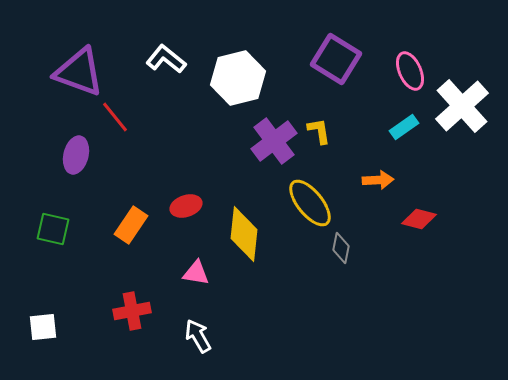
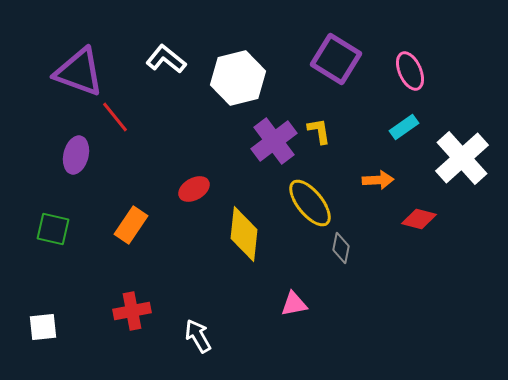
white cross: moved 52 px down
red ellipse: moved 8 px right, 17 px up; rotated 12 degrees counterclockwise
pink triangle: moved 98 px right, 31 px down; rotated 20 degrees counterclockwise
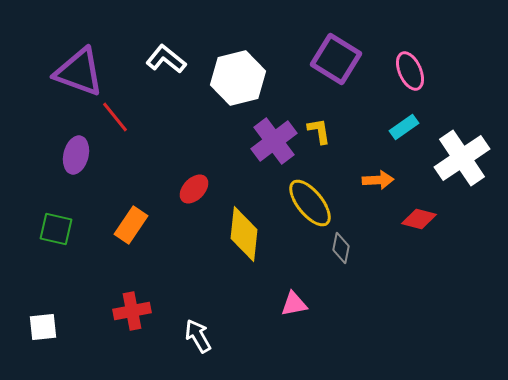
white cross: rotated 8 degrees clockwise
red ellipse: rotated 16 degrees counterclockwise
green square: moved 3 px right
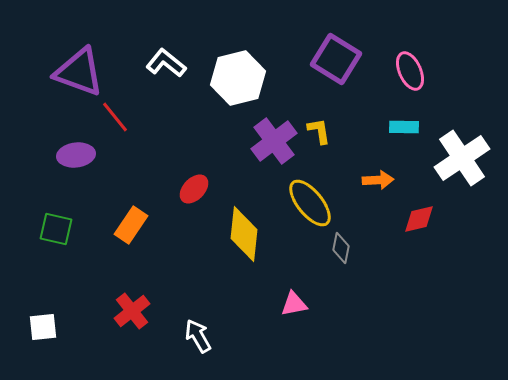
white L-shape: moved 4 px down
cyan rectangle: rotated 36 degrees clockwise
purple ellipse: rotated 69 degrees clockwise
red diamond: rotated 28 degrees counterclockwise
red cross: rotated 27 degrees counterclockwise
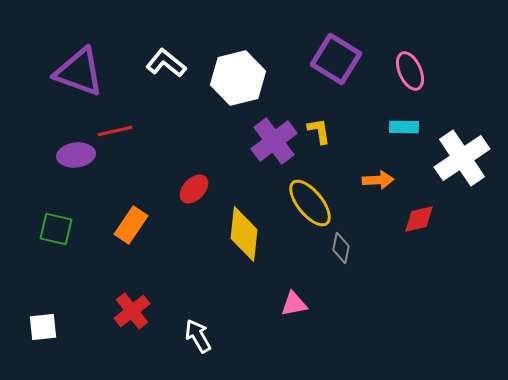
red line: moved 14 px down; rotated 64 degrees counterclockwise
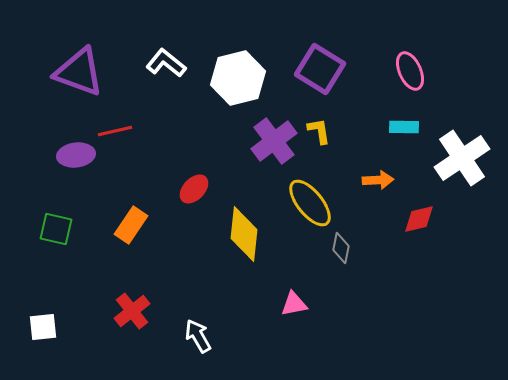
purple square: moved 16 px left, 10 px down
